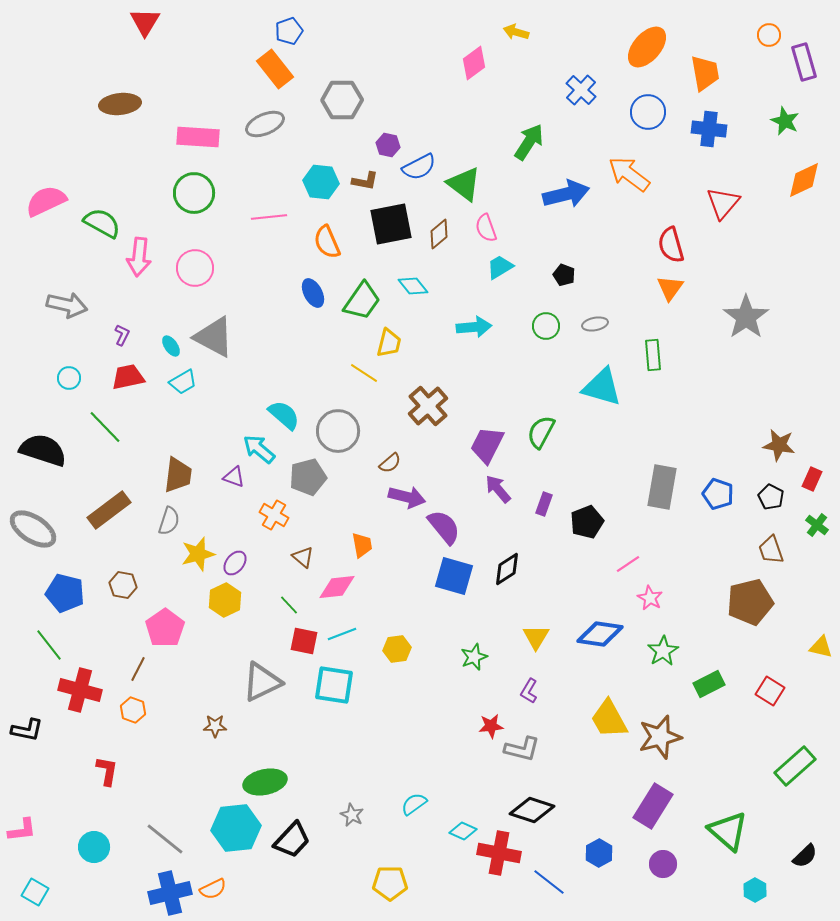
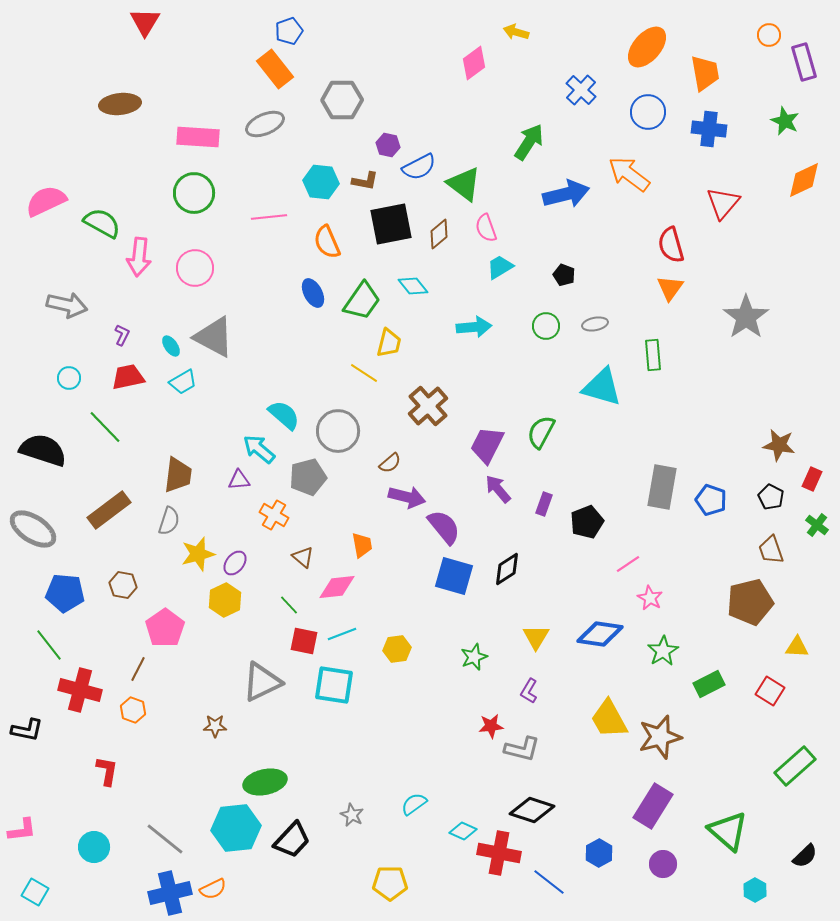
purple triangle at (234, 477): moved 5 px right, 3 px down; rotated 25 degrees counterclockwise
blue pentagon at (718, 494): moved 7 px left, 6 px down
blue pentagon at (65, 593): rotated 9 degrees counterclockwise
yellow triangle at (821, 647): moved 24 px left; rotated 10 degrees counterclockwise
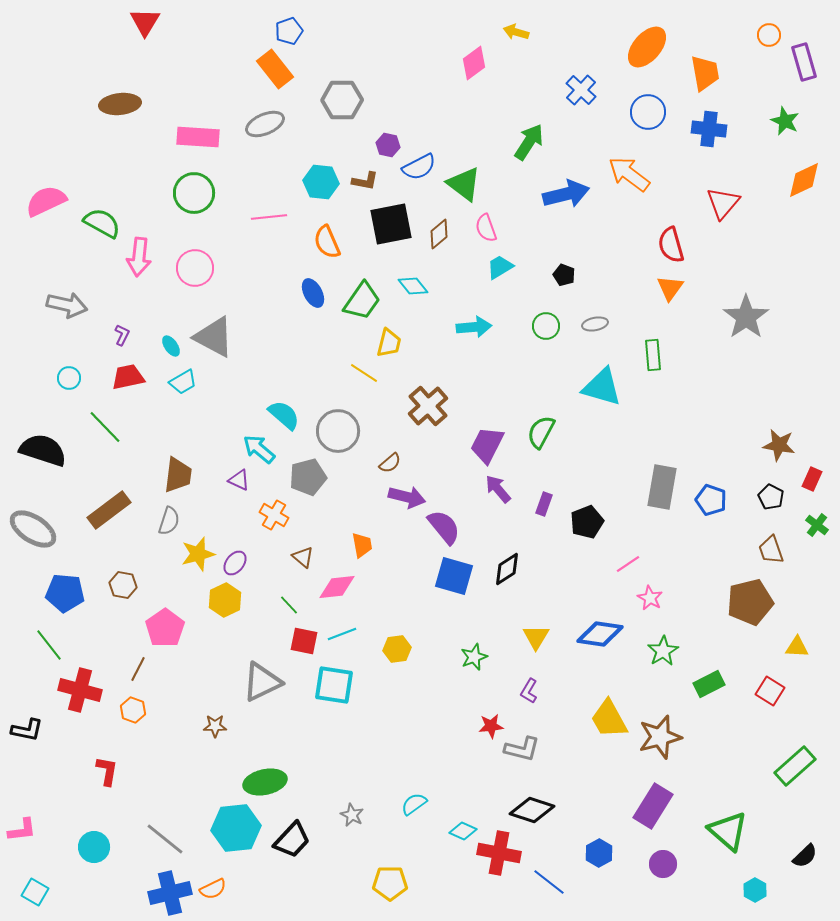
purple triangle at (239, 480): rotated 30 degrees clockwise
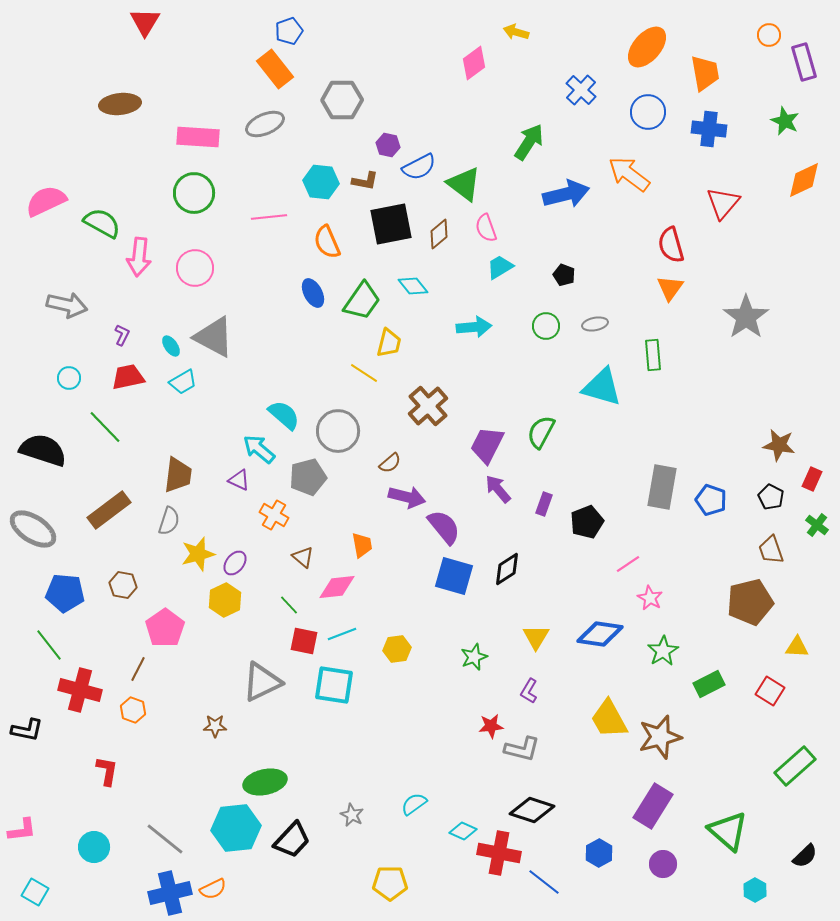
blue line at (549, 882): moved 5 px left
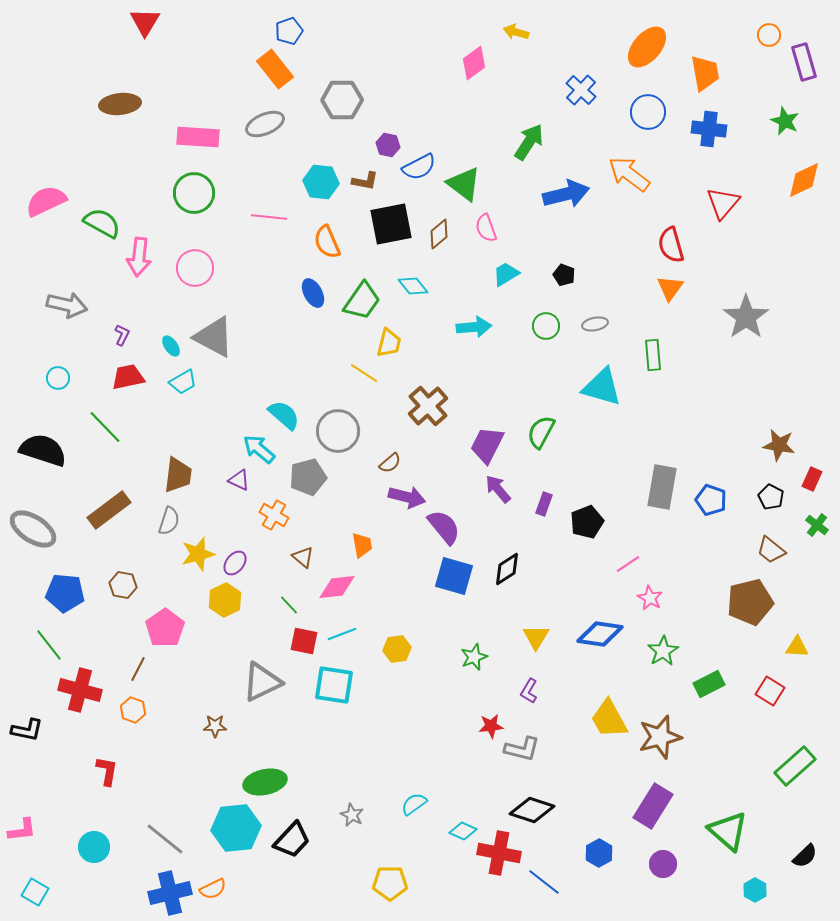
pink line at (269, 217): rotated 12 degrees clockwise
cyan trapezoid at (500, 267): moved 6 px right, 7 px down
cyan circle at (69, 378): moved 11 px left
brown trapezoid at (771, 550): rotated 32 degrees counterclockwise
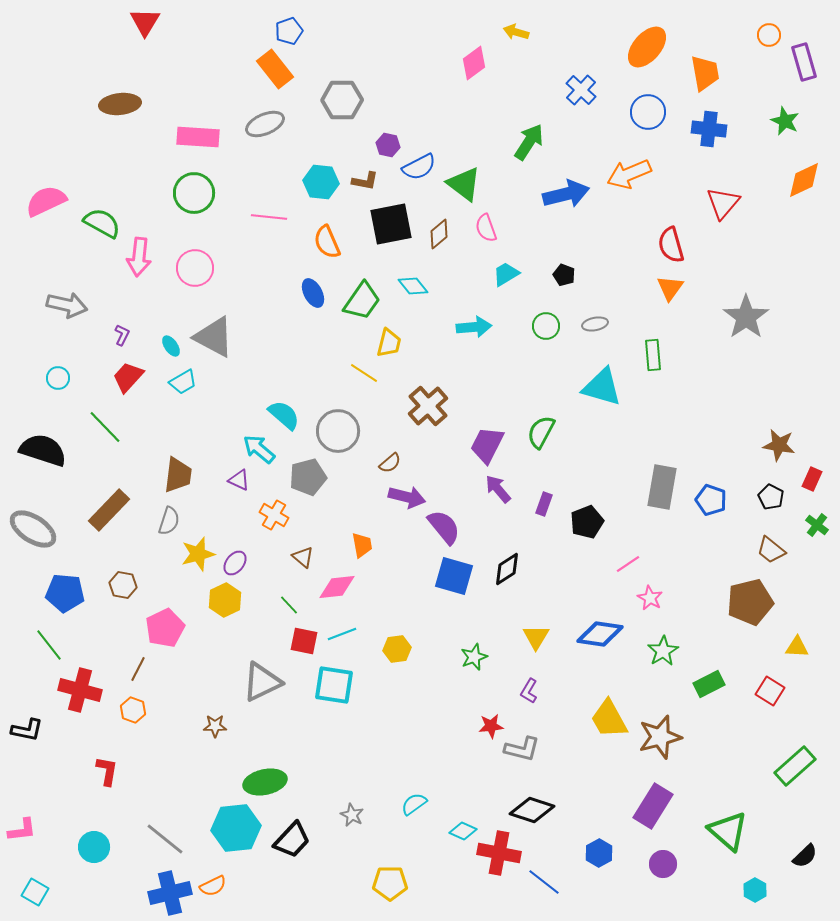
orange arrow at (629, 174): rotated 60 degrees counterclockwise
red trapezoid at (128, 377): rotated 36 degrees counterclockwise
brown rectangle at (109, 510): rotated 9 degrees counterclockwise
pink pentagon at (165, 628): rotated 9 degrees clockwise
orange semicircle at (213, 889): moved 3 px up
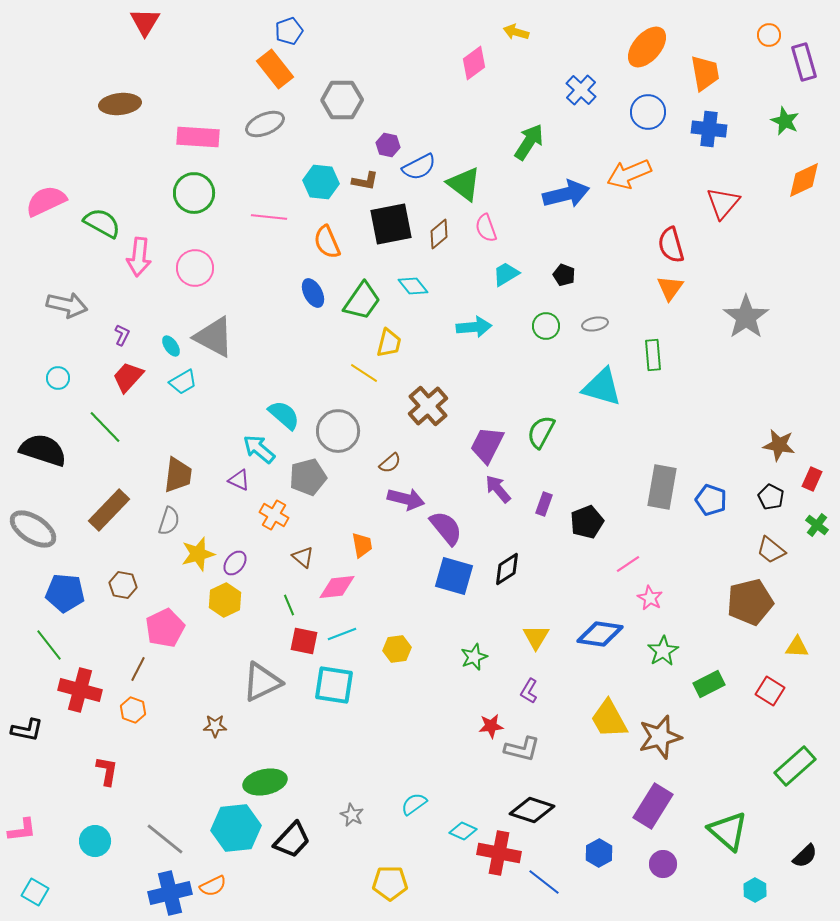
purple arrow at (407, 497): moved 1 px left, 2 px down
purple semicircle at (444, 527): moved 2 px right, 1 px down
green line at (289, 605): rotated 20 degrees clockwise
cyan circle at (94, 847): moved 1 px right, 6 px up
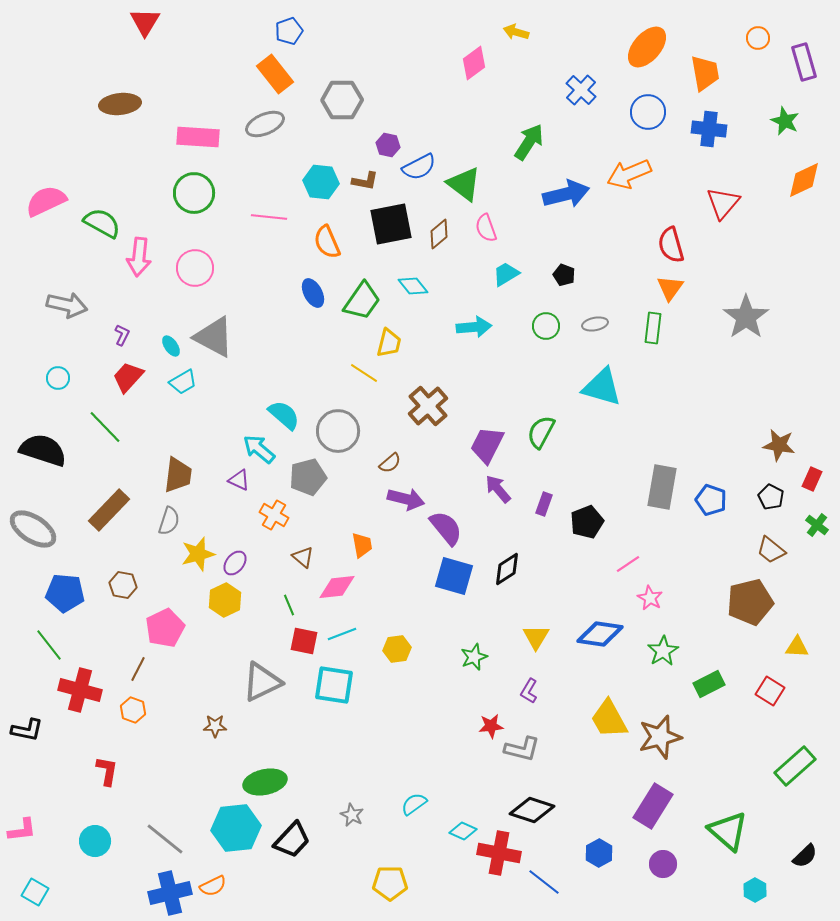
orange circle at (769, 35): moved 11 px left, 3 px down
orange rectangle at (275, 69): moved 5 px down
green rectangle at (653, 355): moved 27 px up; rotated 12 degrees clockwise
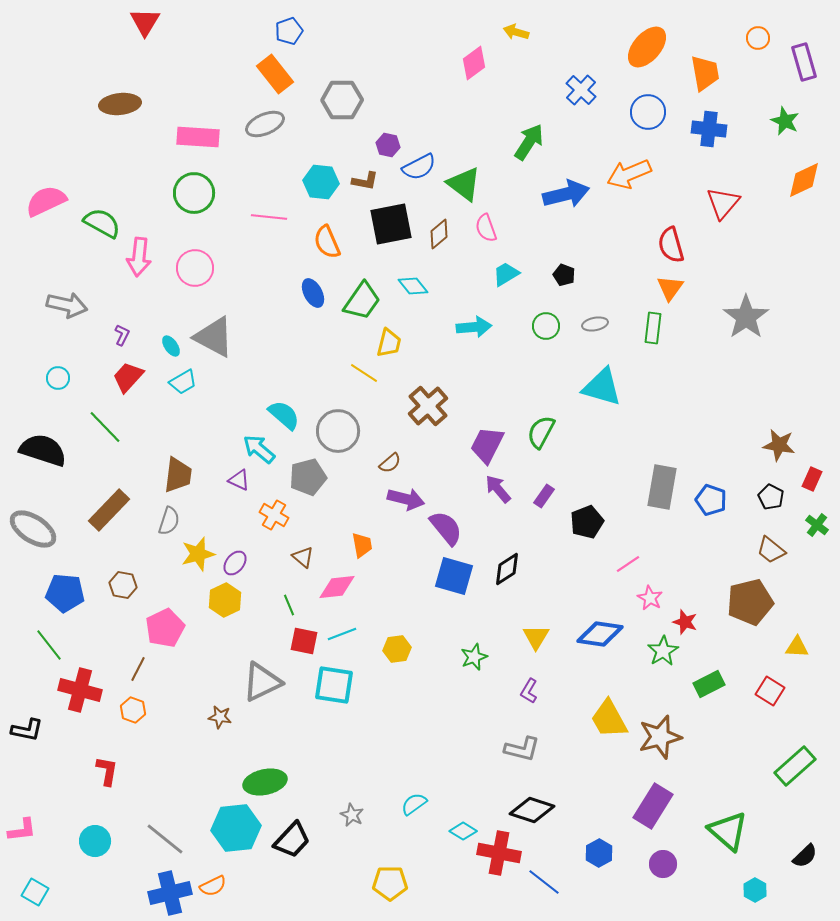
purple rectangle at (544, 504): moved 8 px up; rotated 15 degrees clockwise
brown star at (215, 726): moved 5 px right, 9 px up; rotated 10 degrees clockwise
red star at (491, 726): moved 194 px right, 104 px up; rotated 25 degrees clockwise
cyan diamond at (463, 831): rotated 8 degrees clockwise
